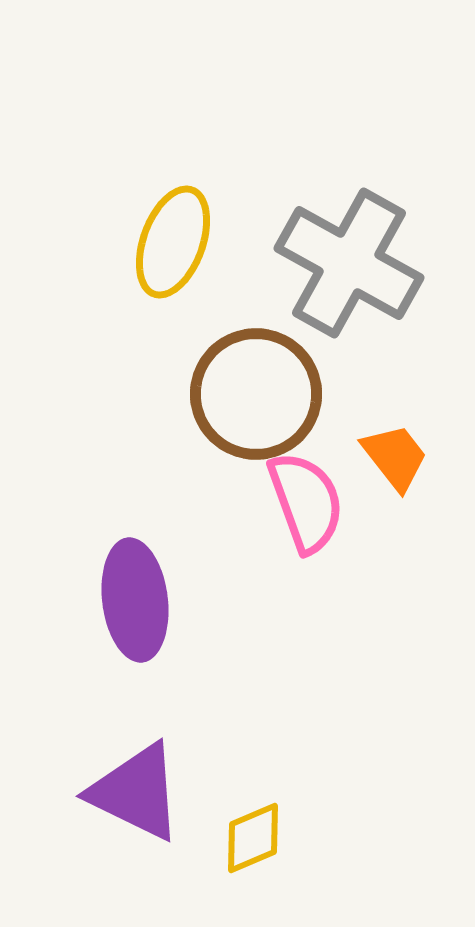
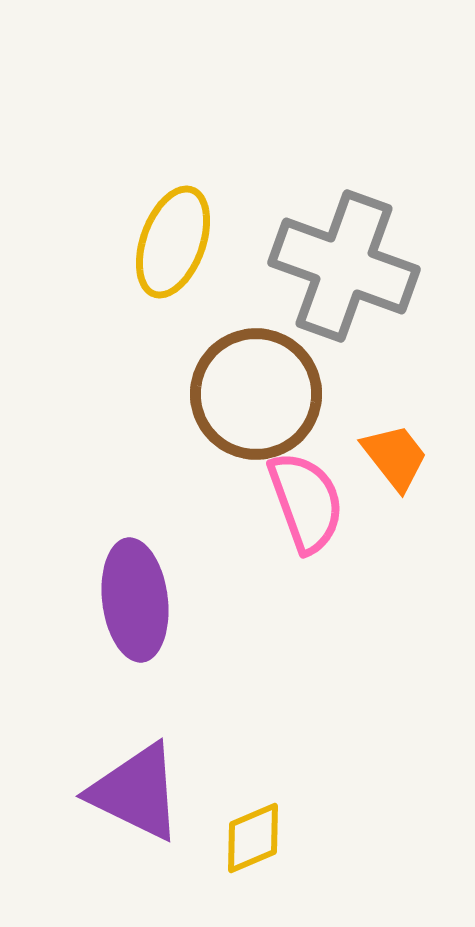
gray cross: moved 5 px left, 3 px down; rotated 9 degrees counterclockwise
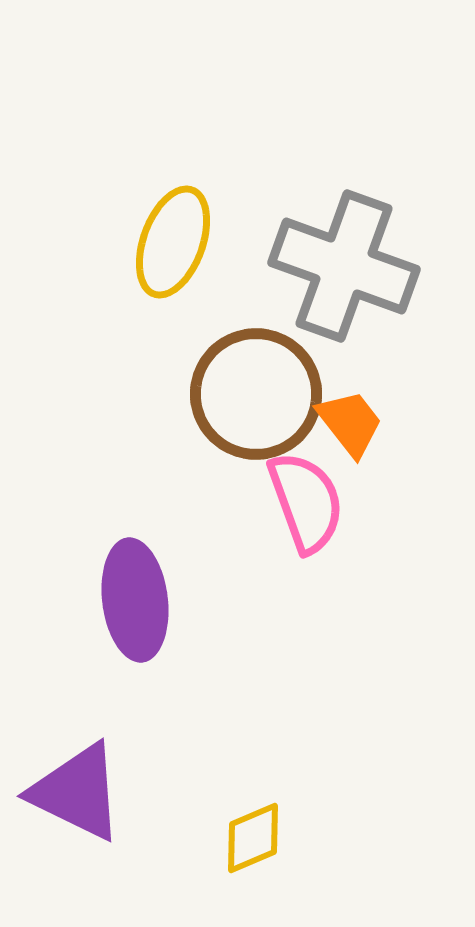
orange trapezoid: moved 45 px left, 34 px up
purple triangle: moved 59 px left
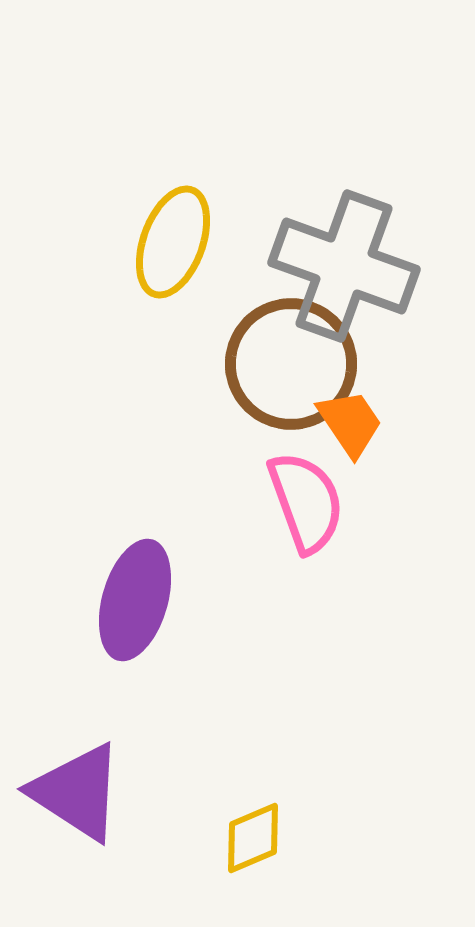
brown circle: moved 35 px right, 30 px up
orange trapezoid: rotated 4 degrees clockwise
purple ellipse: rotated 23 degrees clockwise
purple triangle: rotated 7 degrees clockwise
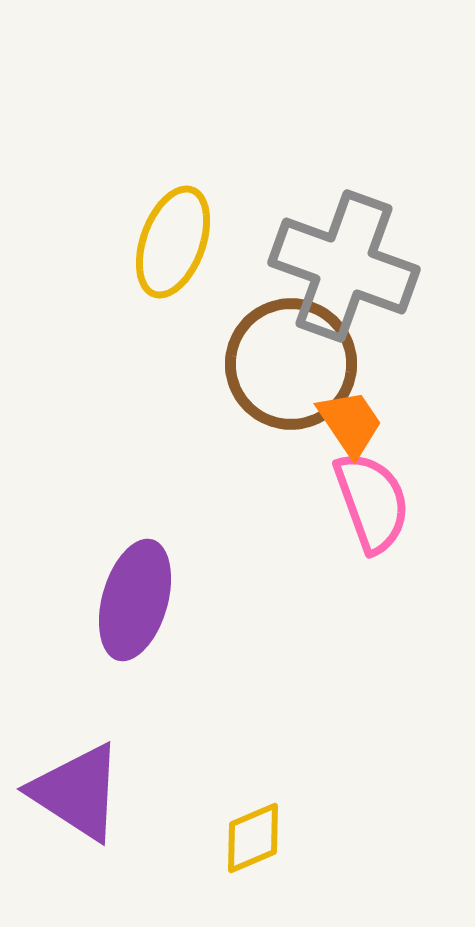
pink semicircle: moved 66 px right
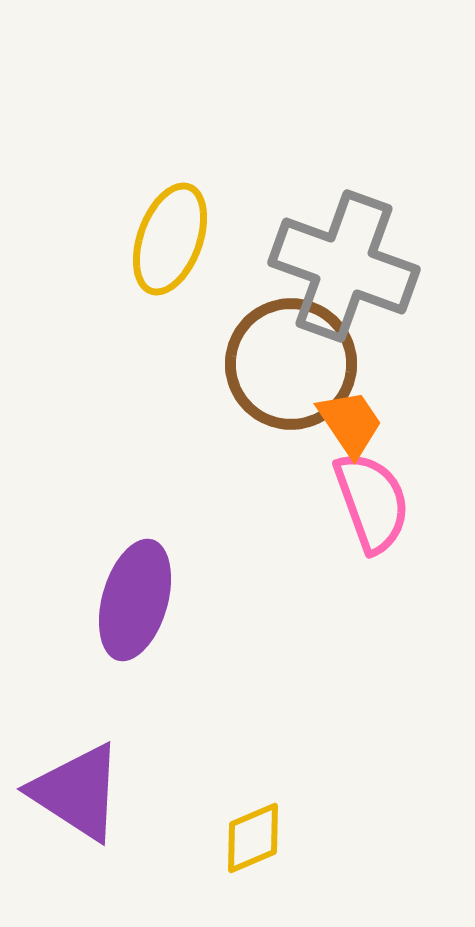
yellow ellipse: moved 3 px left, 3 px up
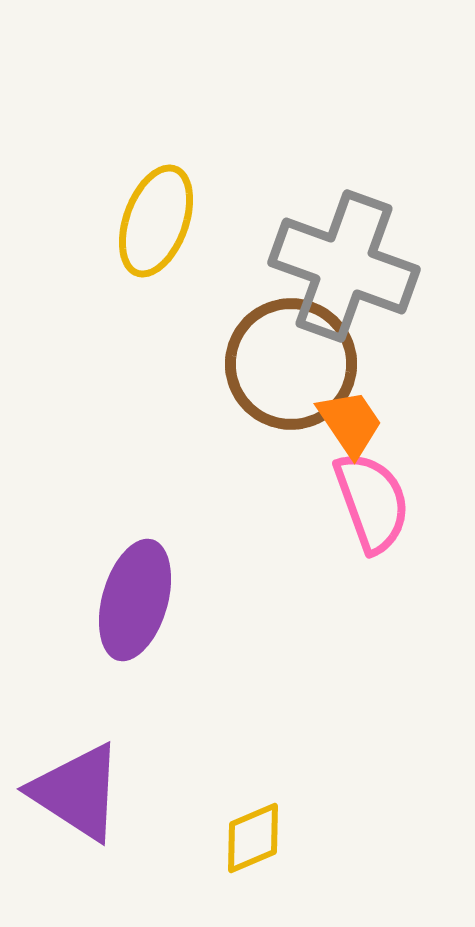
yellow ellipse: moved 14 px left, 18 px up
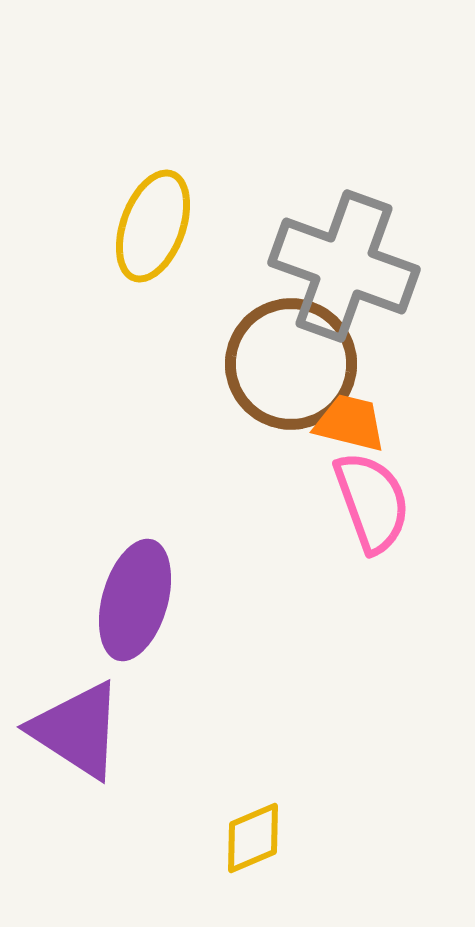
yellow ellipse: moved 3 px left, 5 px down
orange trapezoid: rotated 42 degrees counterclockwise
purple triangle: moved 62 px up
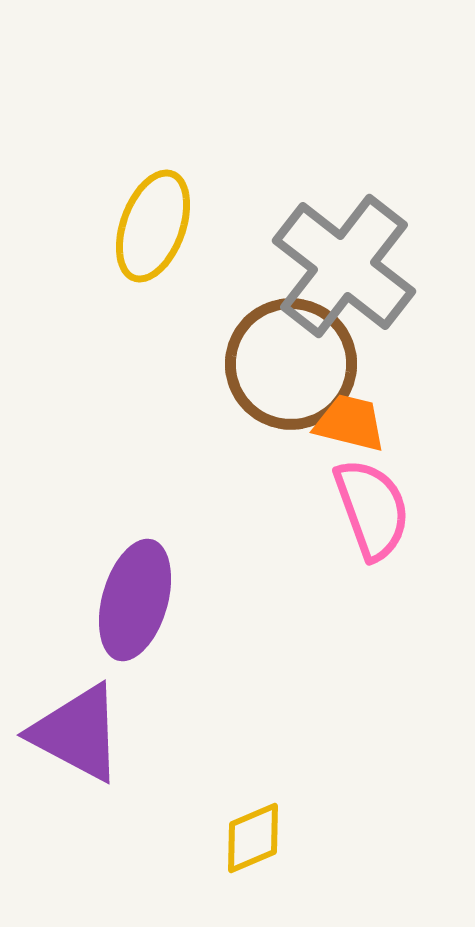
gray cross: rotated 18 degrees clockwise
pink semicircle: moved 7 px down
purple triangle: moved 3 px down; rotated 5 degrees counterclockwise
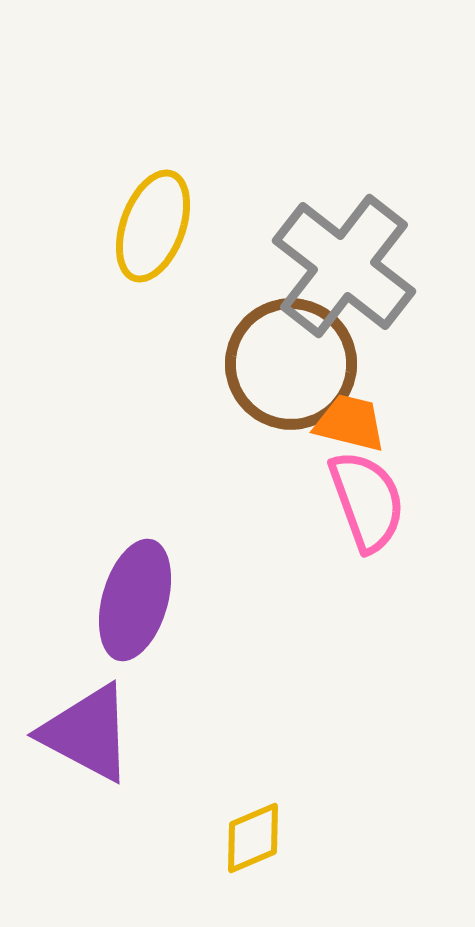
pink semicircle: moved 5 px left, 8 px up
purple triangle: moved 10 px right
